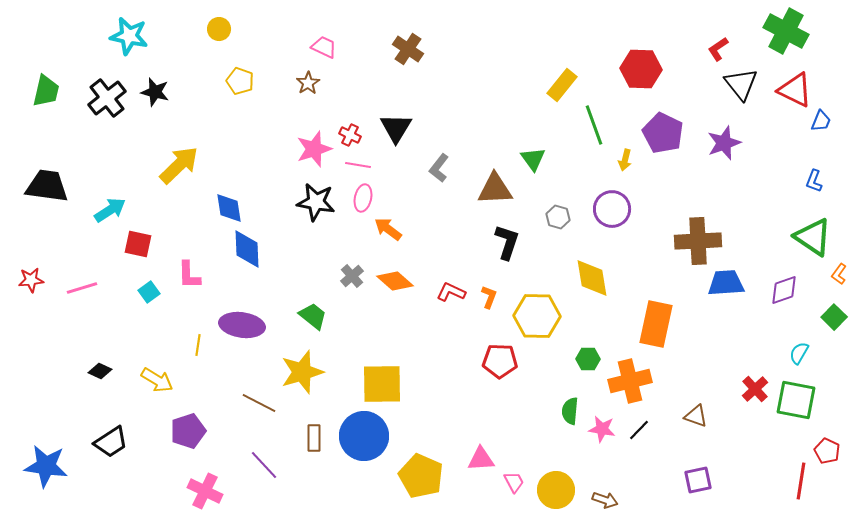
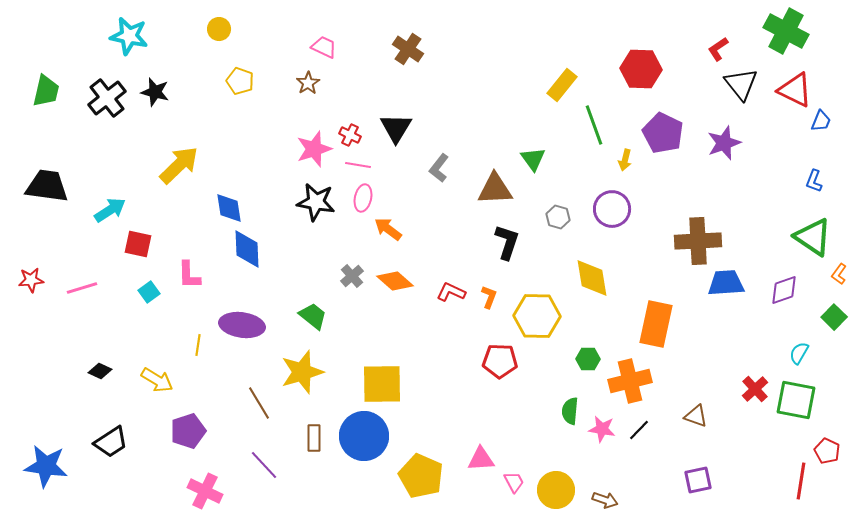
brown line at (259, 403): rotated 32 degrees clockwise
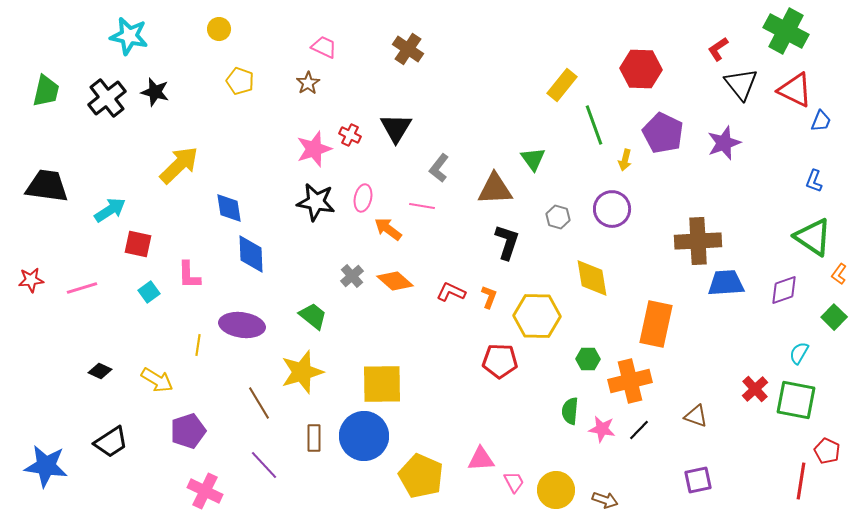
pink line at (358, 165): moved 64 px right, 41 px down
blue diamond at (247, 249): moved 4 px right, 5 px down
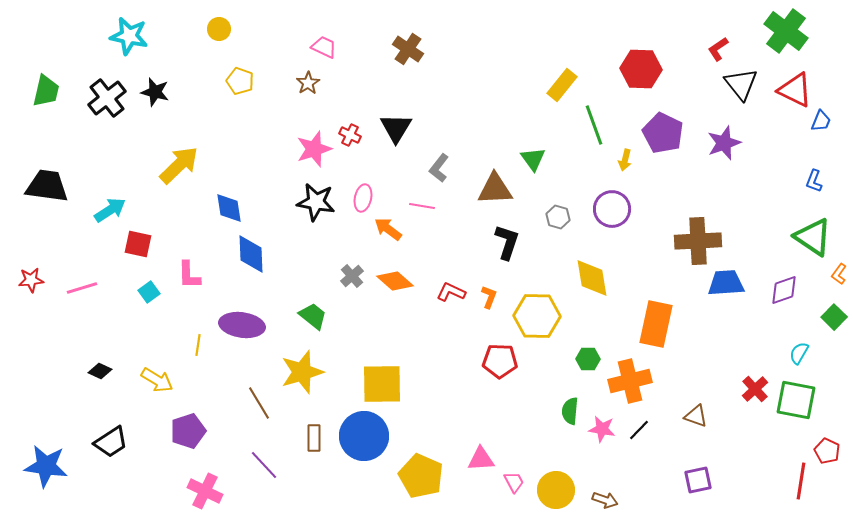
green cross at (786, 31): rotated 9 degrees clockwise
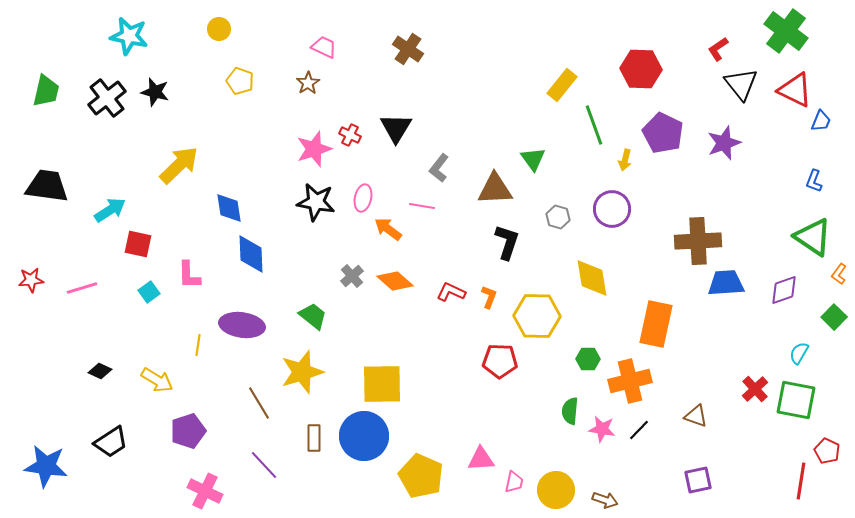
pink trapezoid at (514, 482): rotated 40 degrees clockwise
